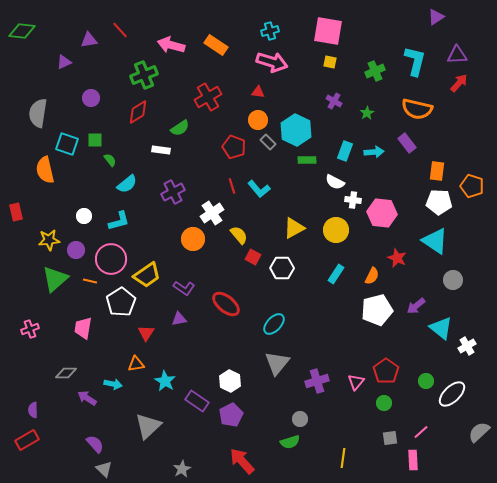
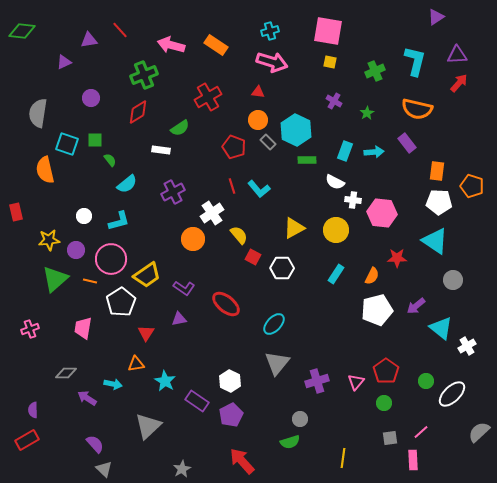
red star at (397, 258): rotated 24 degrees counterclockwise
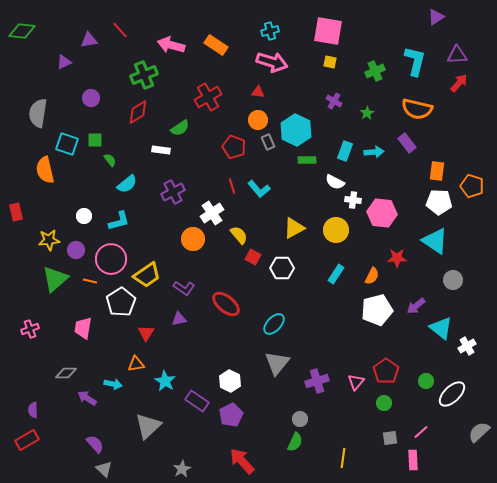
gray rectangle at (268, 142): rotated 21 degrees clockwise
green semicircle at (290, 442): moved 5 px right; rotated 48 degrees counterclockwise
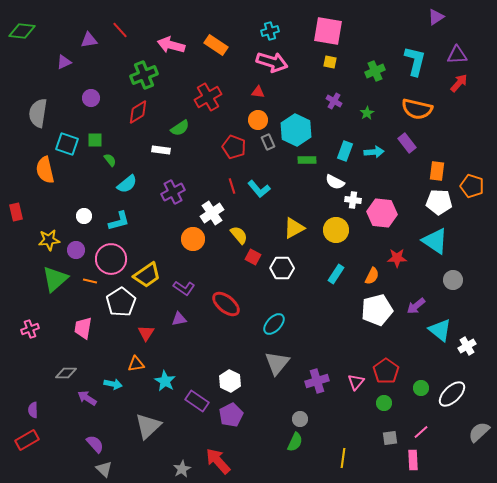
cyan triangle at (441, 328): moved 1 px left, 2 px down
green circle at (426, 381): moved 5 px left, 7 px down
red arrow at (242, 461): moved 24 px left
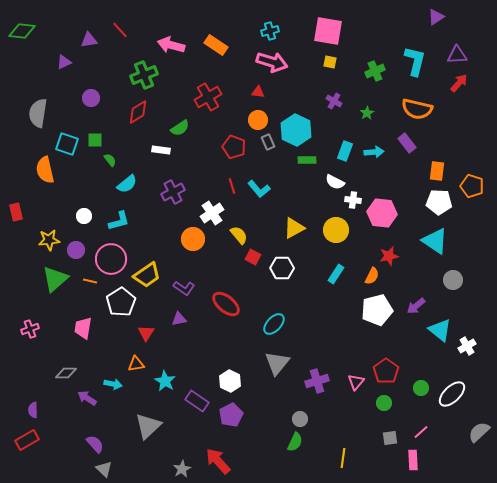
red star at (397, 258): moved 8 px left, 2 px up; rotated 12 degrees counterclockwise
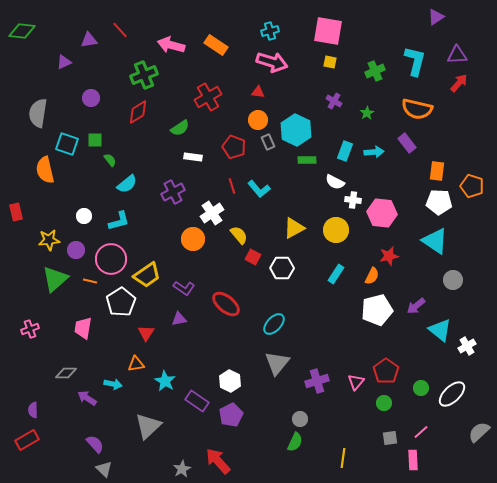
white rectangle at (161, 150): moved 32 px right, 7 px down
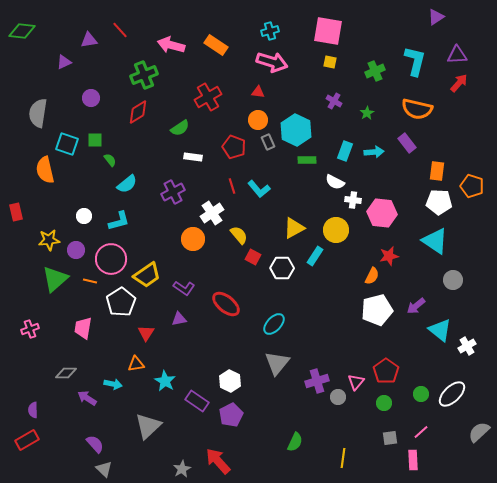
cyan rectangle at (336, 274): moved 21 px left, 18 px up
green circle at (421, 388): moved 6 px down
gray circle at (300, 419): moved 38 px right, 22 px up
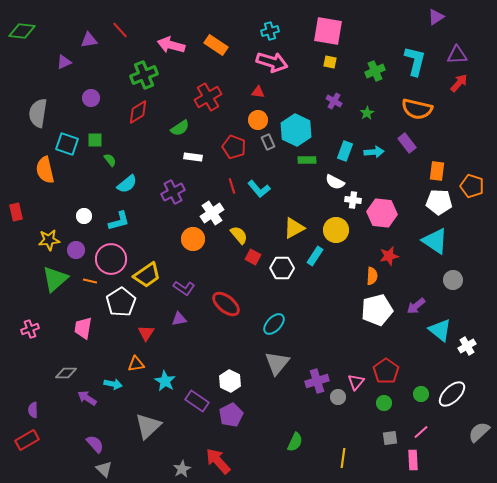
orange semicircle at (372, 276): rotated 24 degrees counterclockwise
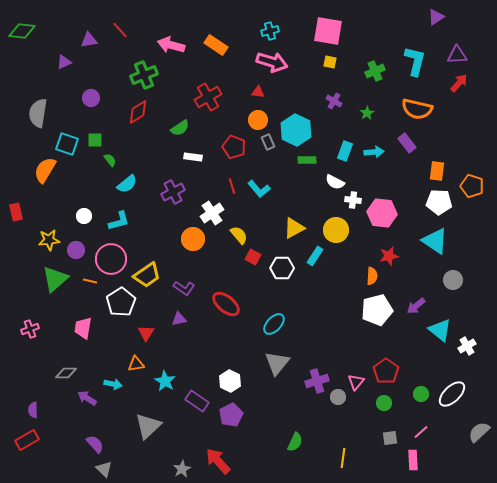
orange semicircle at (45, 170): rotated 44 degrees clockwise
